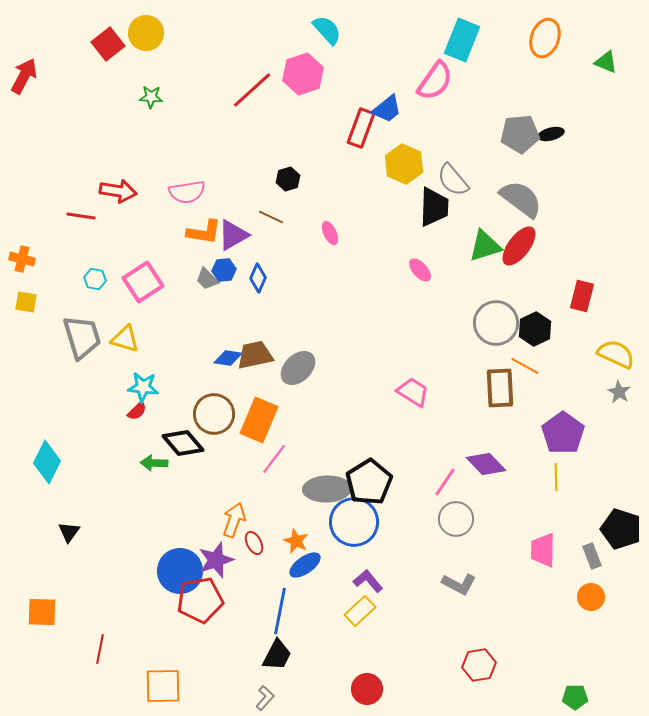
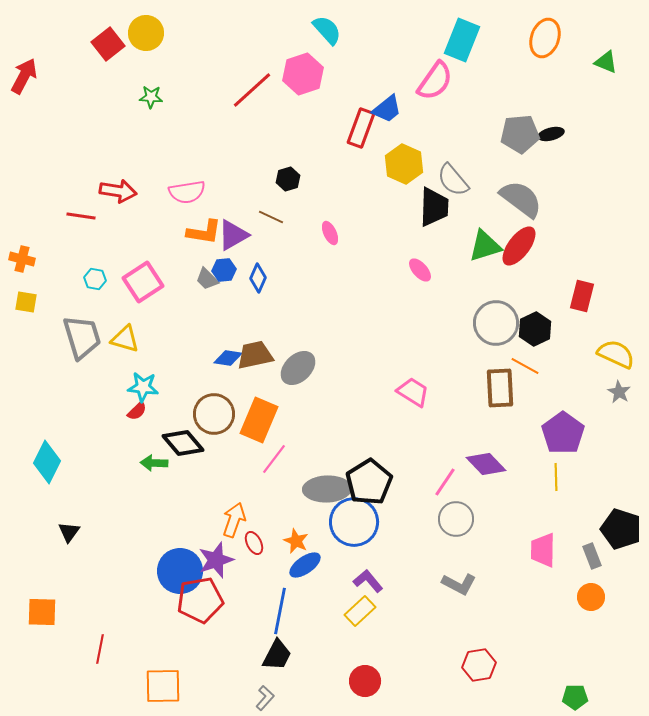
red circle at (367, 689): moved 2 px left, 8 px up
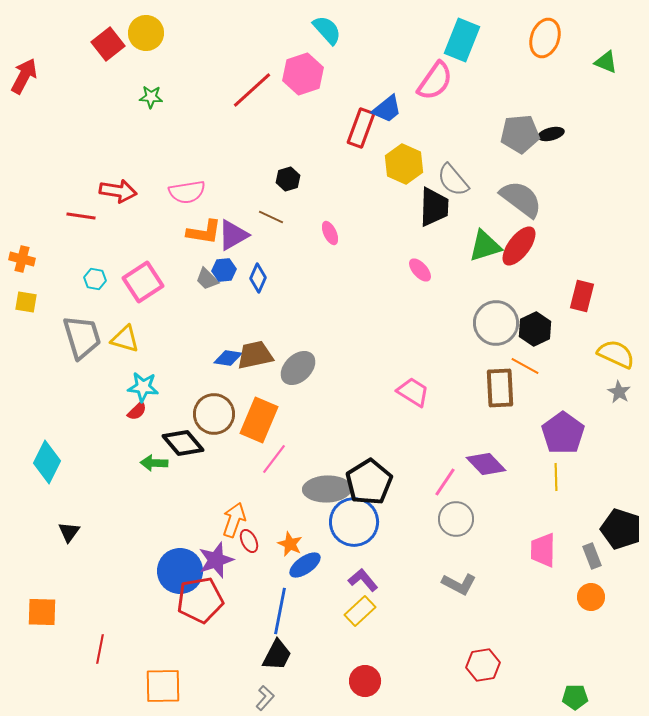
orange star at (296, 541): moved 6 px left, 3 px down
red ellipse at (254, 543): moved 5 px left, 2 px up
purple L-shape at (368, 581): moved 5 px left, 1 px up
red hexagon at (479, 665): moved 4 px right
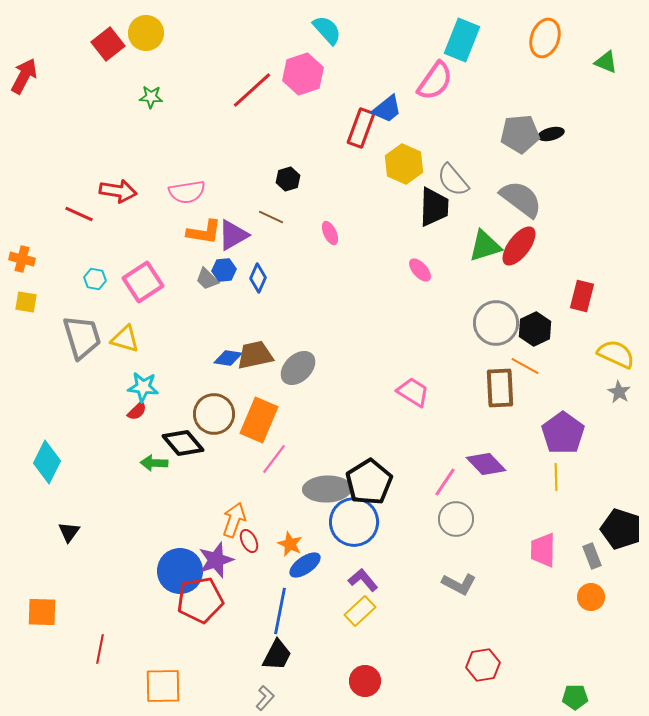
red line at (81, 216): moved 2 px left, 2 px up; rotated 16 degrees clockwise
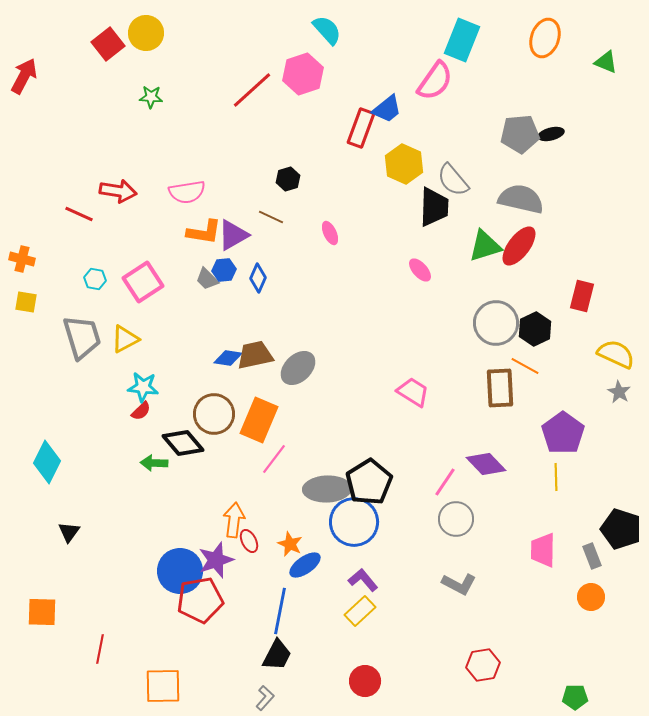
gray semicircle at (521, 199): rotated 24 degrees counterclockwise
yellow triangle at (125, 339): rotated 44 degrees counterclockwise
red semicircle at (137, 411): moved 4 px right
orange arrow at (234, 520): rotated 12 degrees counterclockwise
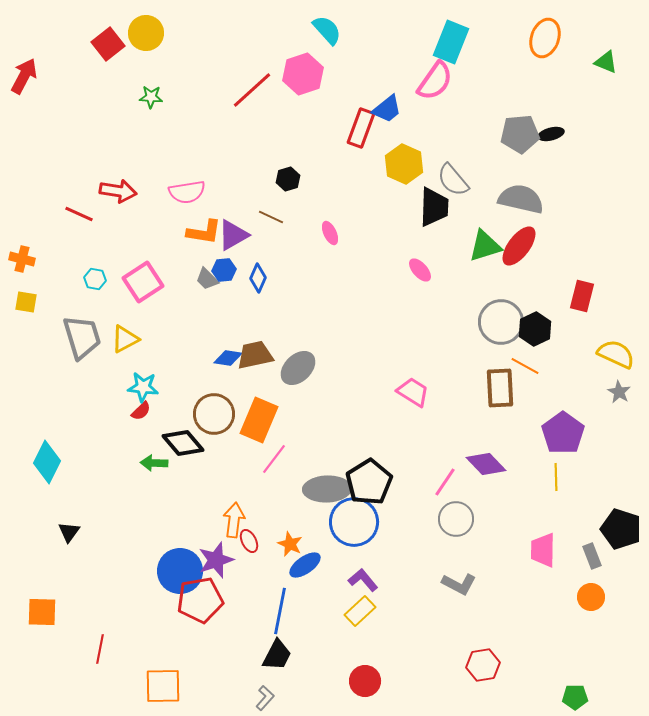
cyan rectangle at (462, 40): moved 11 px left, 2 px down
gray circle at (496, 323): moved 5 px right, 1 px up
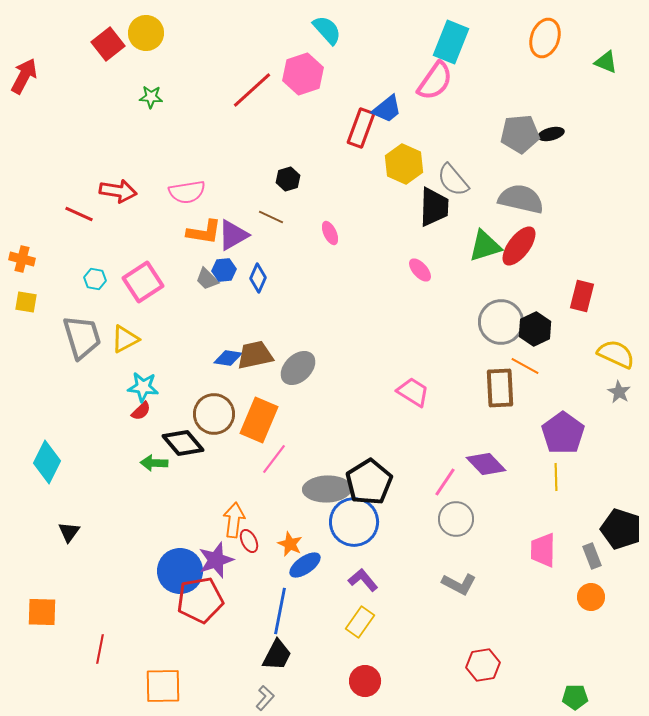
yellow rectangle at (360, 611): moved 11 px down; rotated 12 degrees counterclockwise
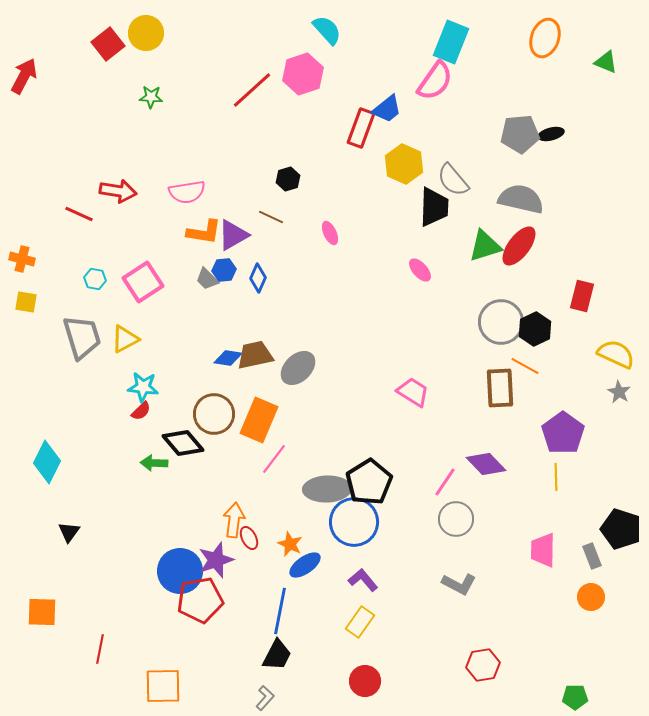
red ellipse at (249, 541): moved 3 px up
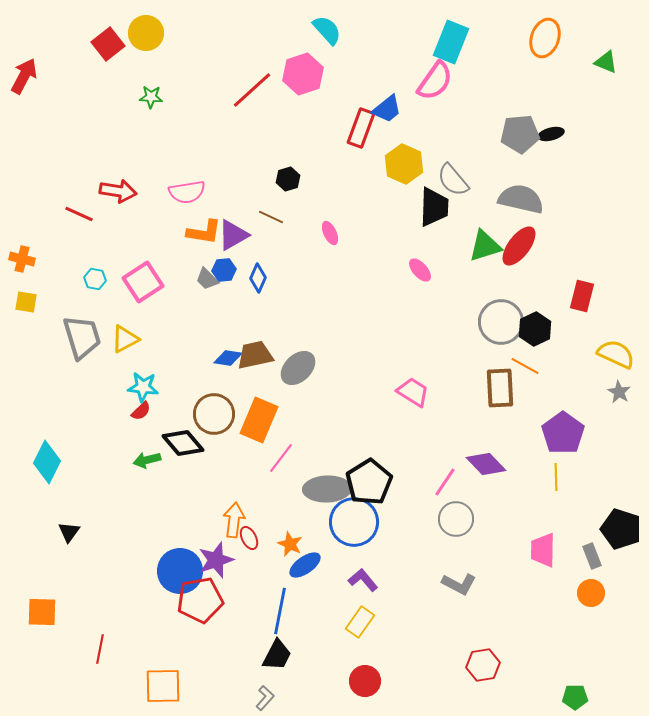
pink line at (274, 459): moved 7 px right, 1 px up
green arrow at (154, 463): moved 7 px left, 3 px up; rotated 16 degrees counterclockwise
orange circle at (591, 597): moved 4 px up
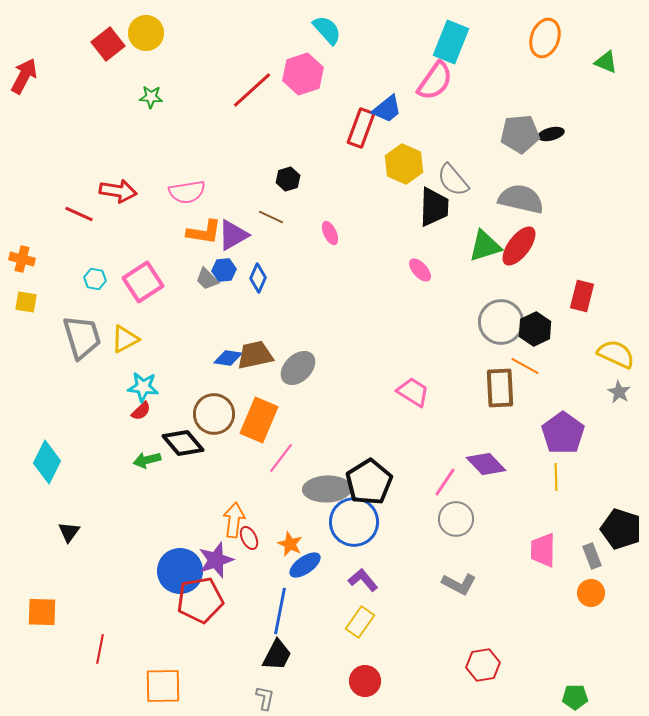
gray L-shape at (265, 698): rotated 30 degrees counterclockwise
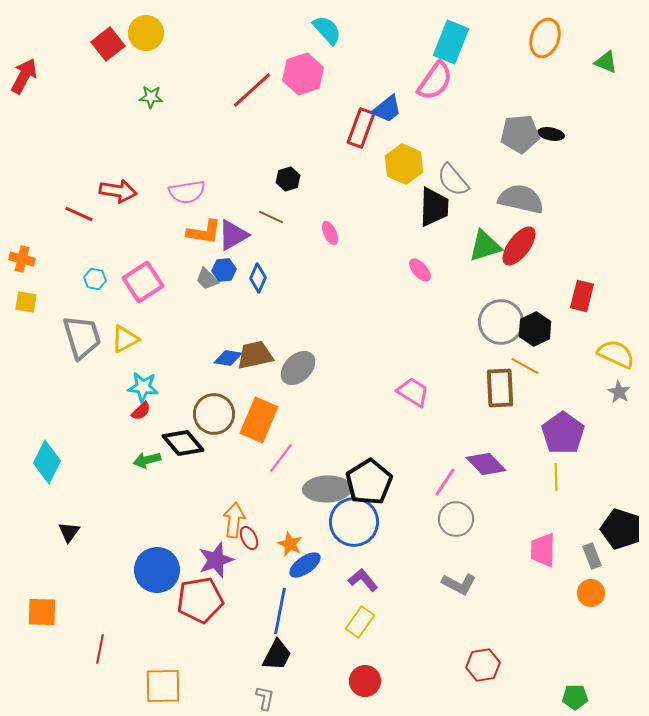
black ellipse at (551, 134): rotated 25 degrees clockwise
blue circle at (180, 571): moved 23 px left, 1 px up
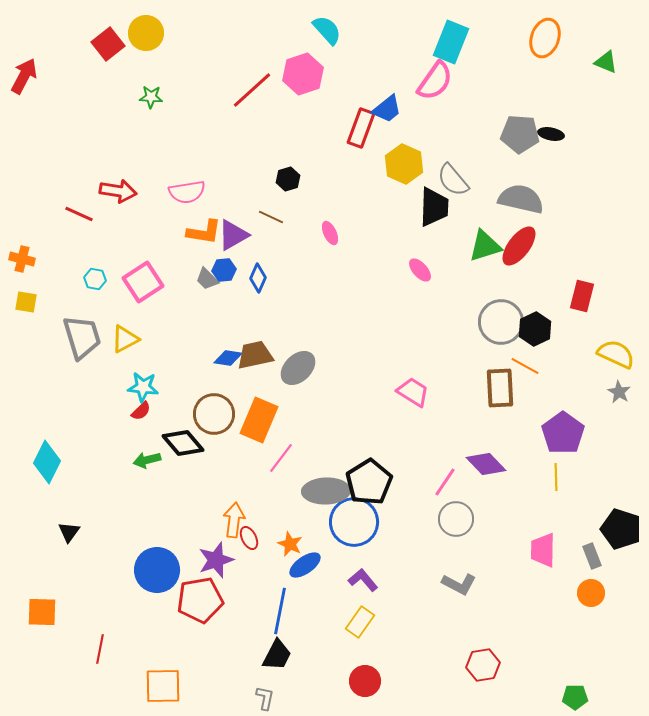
gray pentagon at (520, 134): rotated 9 degrees clockwise
gray ellipse at (327, 489): moved 1 px left, 2 px down
